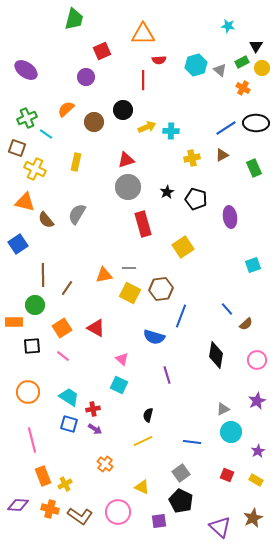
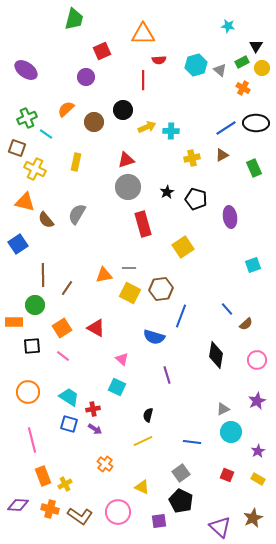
cyan square at (119, 385): moved 2 px left, 2 px down
yellow rectangle at (256, 480): moved 2 px right, 1 px up
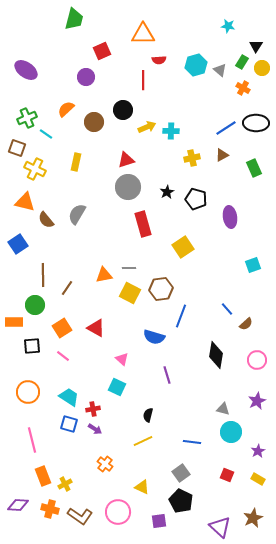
green rectangle at (242, 62): rotated 32 degrees counterclockwise
gray triangle at (223, 409): rotated 40 degrees clockwise
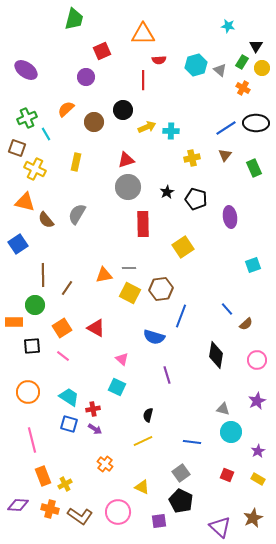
cyan line at (46, 134): rotated 24 degrees clockwise
brown triangle at (222, 155): moved 3 px right; rotated 24 degrees counterclockwise
red rectangle at (143, 224): rotated 15 degrees clockwise
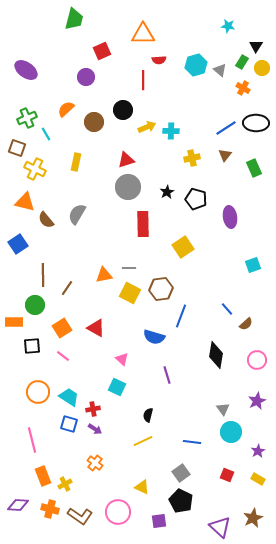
orange circle at (28, 392): moved 10 px right
gray triangle at (223, 409): rotated 40 degrees clockwise
orange cross at (105, 464): moved 10 px left, 1 px up
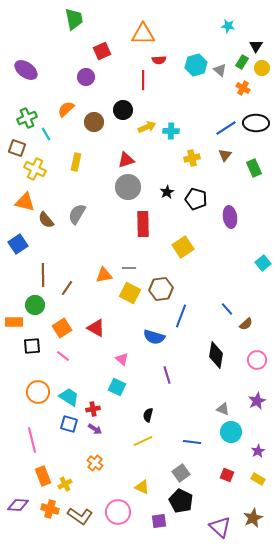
green trapezoid at (74, 19): rotated 25 degrees counterclockwise
cyan square at (253, 265): moved 10 px right, 2 px up; rotated 21 degrees counterclockwise
gray triangle at (223, 409): rotated 32 degrees counterclockwise
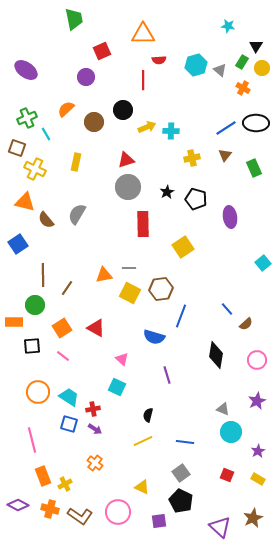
blue line at (192, 442): moved 7 px left
purple diamond at (18, 505): rotated 25 degrees clockwise
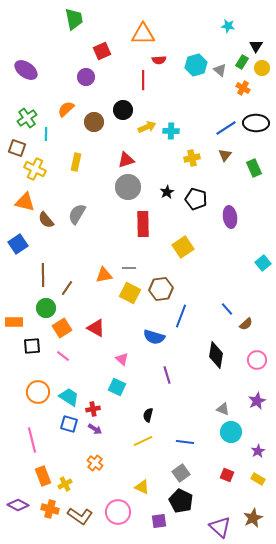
green cross at (27, 118): rotated 12 degrees counterclockwise
cyan line at (46, 134): rotated 32 degrees clockwise
green circle at (35, 305): moved 11 px right, 3 px down
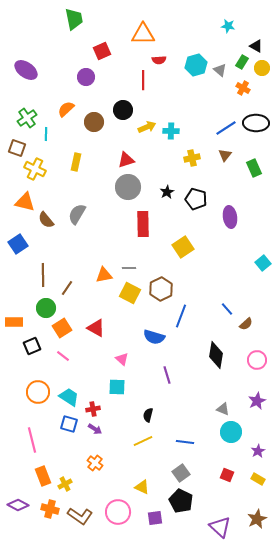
black triangle at (256, 46): rotated 32 degrees counterclockwise
brown hexagon at (161, 289): rotated 20 degrees counterclockwise
black square at (32, 346): rotated 18 degrees counterclockwise
cyan square at (117, 387): rotated 24 degrees counterclockwise
brown star at (253, 518): moved 4 px right, 1 px down
purple square at (159, 521): moved 4 px left, 3 px up
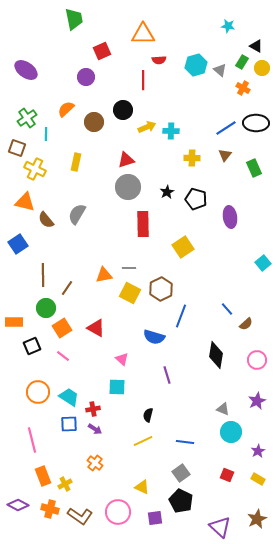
yellow cross at (192, 158): rotated 14 degrees clockwise
blue square at (69, 424): rotated 18 degrees counterclockwise
